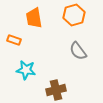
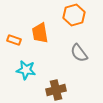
orange trapezoid: moved 6 px right, 15 px down
gray semicircle: moved 1 px right, 2 px down
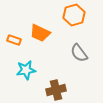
orange trapezoid: rotated 55 degrees counterclockwise
cyan star: rotated 18 degrees counterclockwise
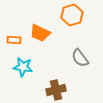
orange hexagon: moved 2 px left
orange rectangle: rotated 16 degrees counterclockwise
gray semicircle: moved 1 px right, 5 px down
cyan star: moved 3 px left, 3 px up; rotated 18 degrees clockwise
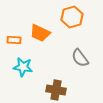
orange hexagon: moved 2 px down
brown cross: rotated 24 degrees clockwise
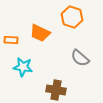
orange hexagon: rotated 25 degrees counterclockwise
orange rectangle: moved 3 px left
gray semicircle: rotated 12 degrees counterclockwise
